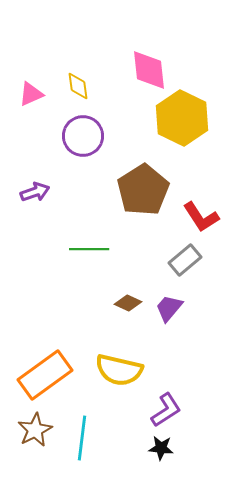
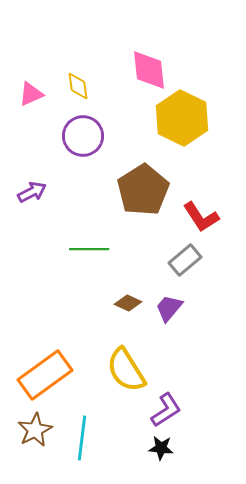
purple arrow: moved 3 px left; rotated 8 degrees counterclockwise
yellow semicircle: moved 7 px right; rotated 45 degrees clockwise
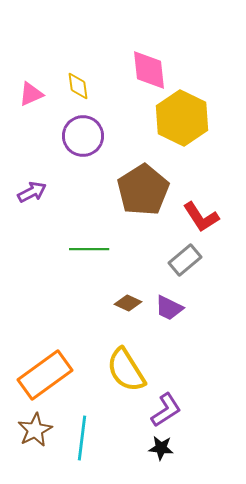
purple trapezoid: rotated 104 degrees counterclockwise
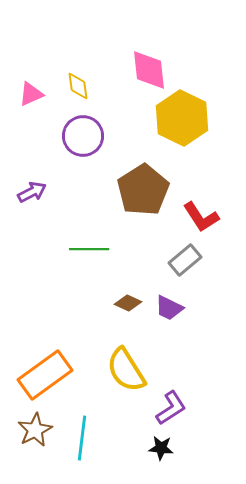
purple L-shape: moved 5 px right, 2 px up
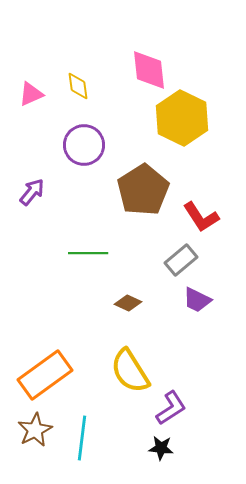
purple circle: moved 1 px right, 9 px down
purple arrow: rotated 24 degrees counterclockwise
green line: moved 1 px left, 4 px down
gray rectangle: moved 4 px left
purple trapezoid: moved 28 px right, 8 px up
yellow semicircle: moved 4 px right, 1 px down
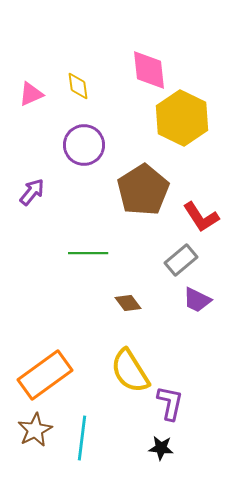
brown diamond: rotated 28 degrees clockwise
purple L-shape: moved 1 px left, 5 px up; rotated 45 degrees counterclockwise
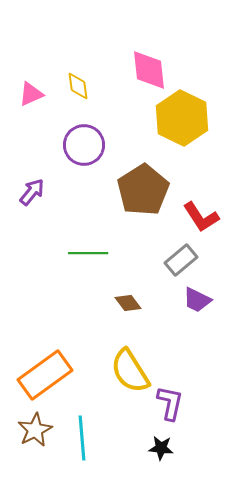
cyan line: rotated 12 degrees counterclockwise
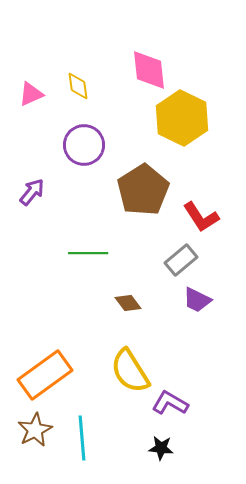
purple L-shape: rotated 72 degrees counterclockwise
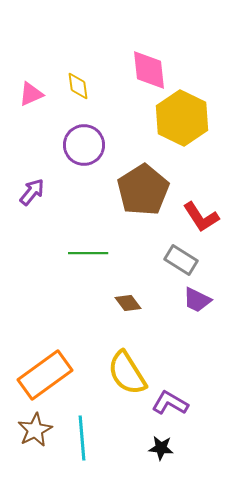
gray rectangle: rotated 72 degrees clockwise
yellow semicircle: moved 3 px left, 2 px down
